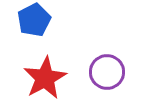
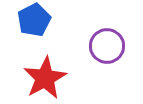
purple circle: moved 26 px up
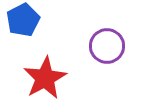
blue pentagon: moved 11 px left
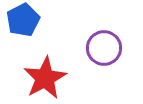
purple circle: moved 3 px left, 2 px down
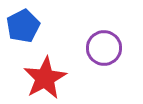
blue pentagon: moved 6 px down
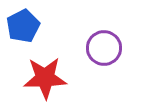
red star: rotated 27 degrees clockwise
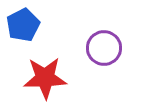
blue pentagon: moved 1 px up
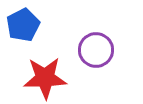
purple circle: moved 8 px left, 2 px down
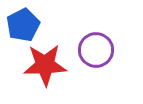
red star: moved 13 px up
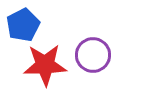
purple circle: moved 3 px left, 5 px down
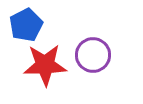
blue pentagon: moved 3 px right
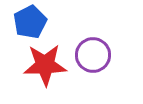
blue pentagon: moved 4 px right, 3 px up
